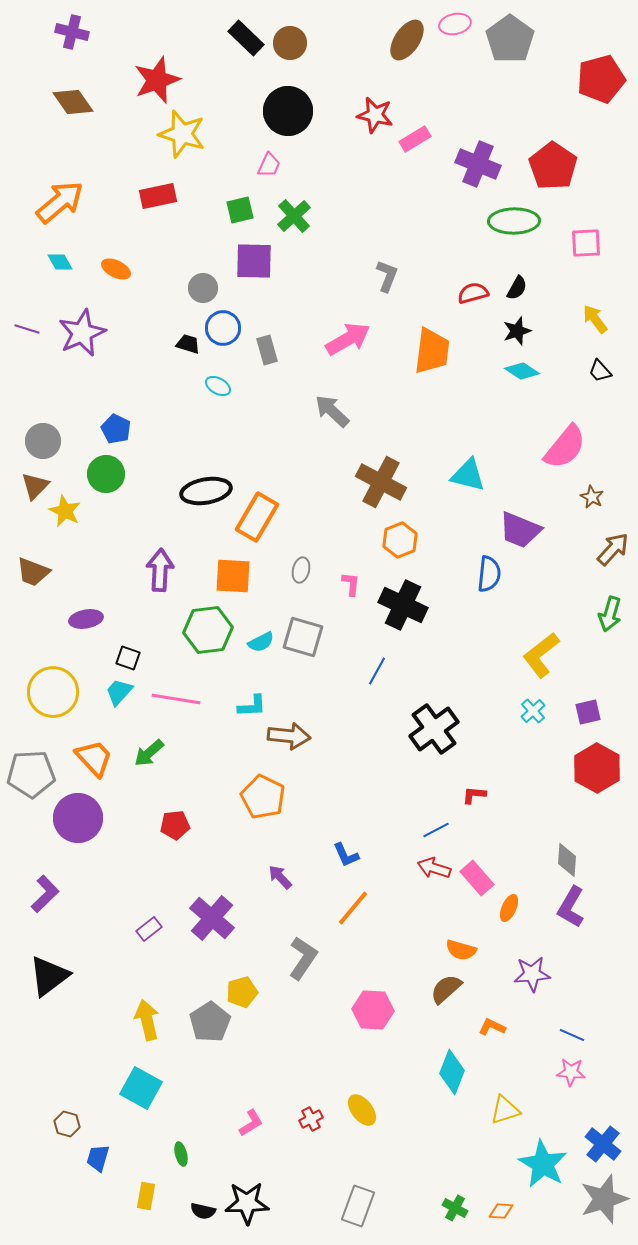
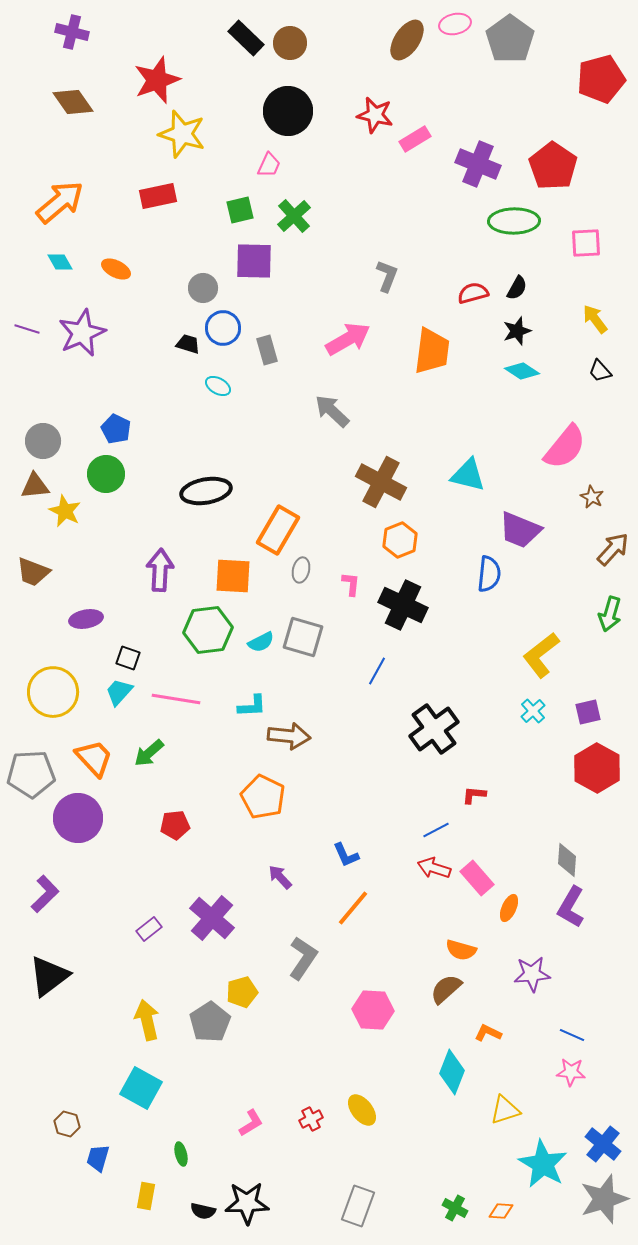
brown triangle at (35, 486): rotated 40 degrees clockwise
orange rectangle at (257, 517): moved 21 px right, 13 px down
orange L-shape at (492, 1027): moved 4 px left, 6 px down
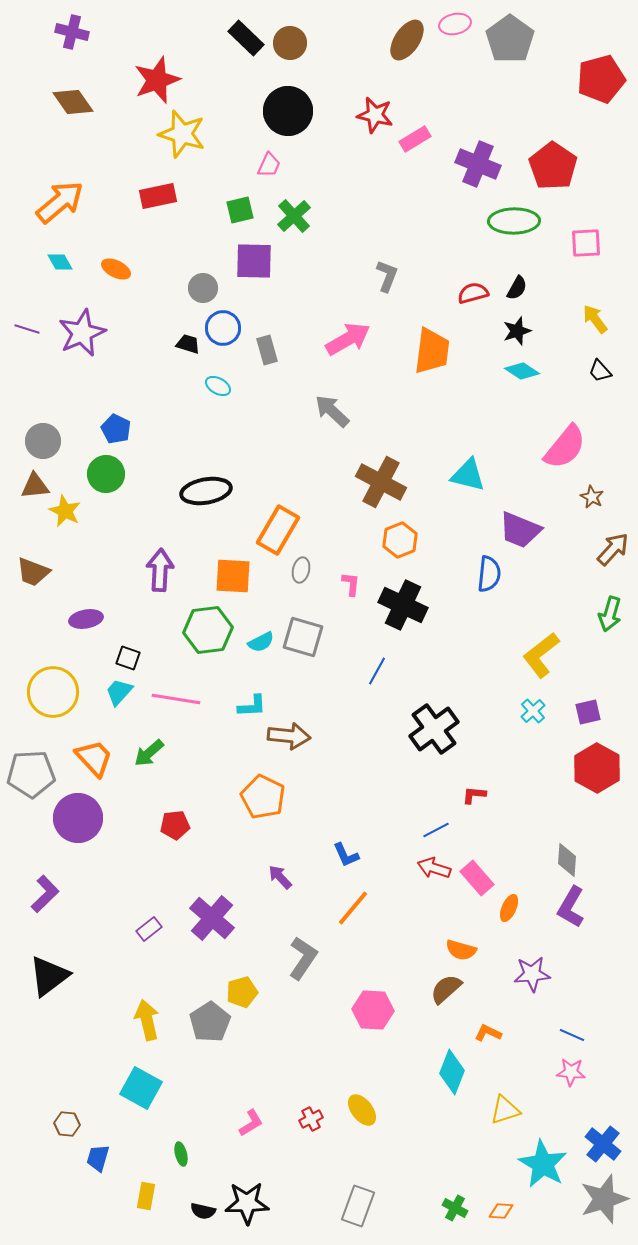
brown hexagon at (67, 1124): rotated 10 degrees counterclockwise
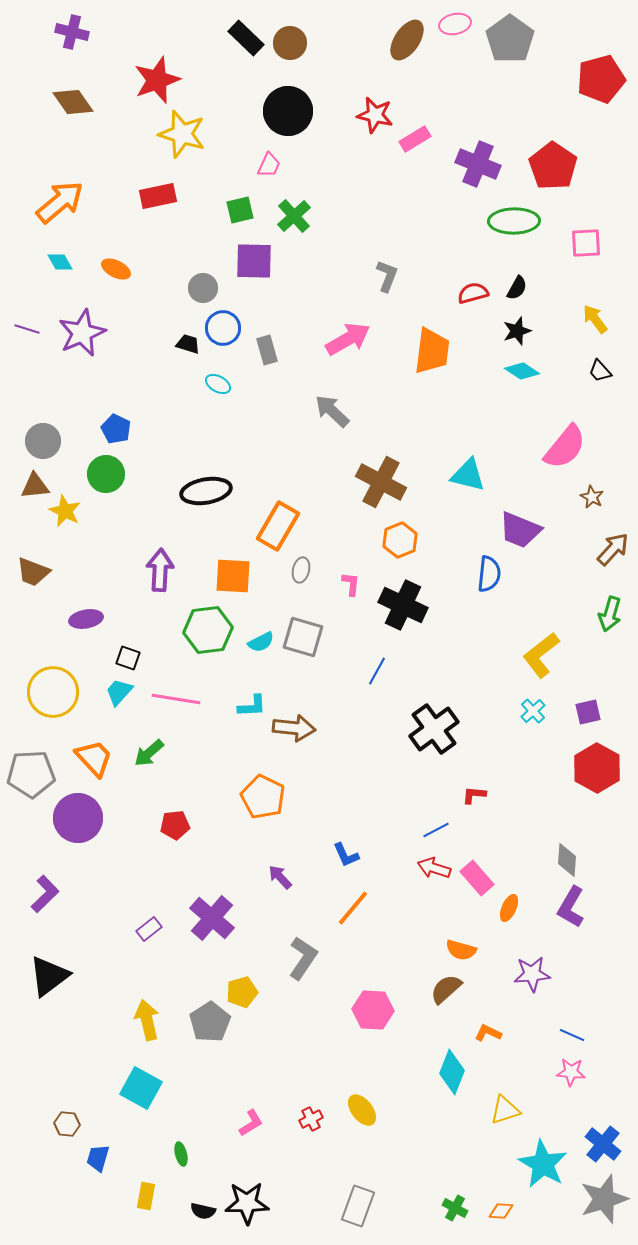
cyan ellipse at (218, 386): moved 2 px up
orange rectangle at (278, 530): moved 4 px up
brown arrow at (289, 736): moved 5 px right, 8 px up
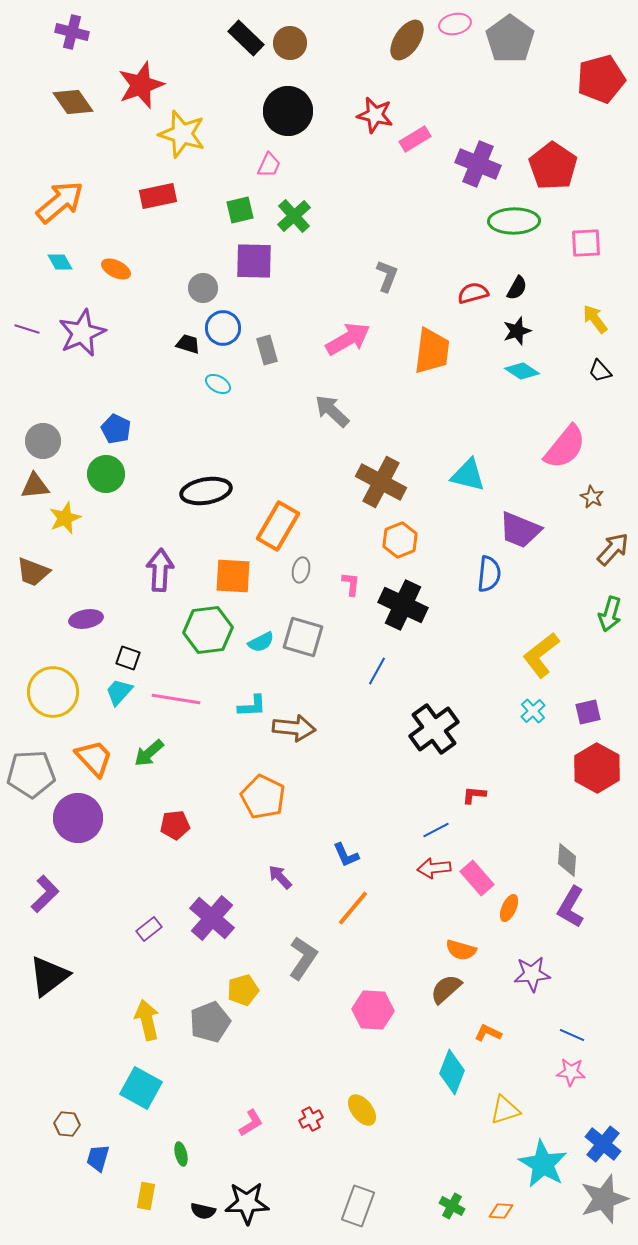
red star at (157, 80): moved 16 px left, 5 px down
yellow star at (65, 511): moved 7 px down; rotated 24 degrees clockwise
red arrow at (434, 868): rotated 24 degrees counterclockwise
yellow pentagon at (242, 992): moved 1 px right, 2 px up
gray pentagon at (210, 1022): rotated 12 degrees clockwise
green cross at (455, 1208): moved 3 px left, 2 px up
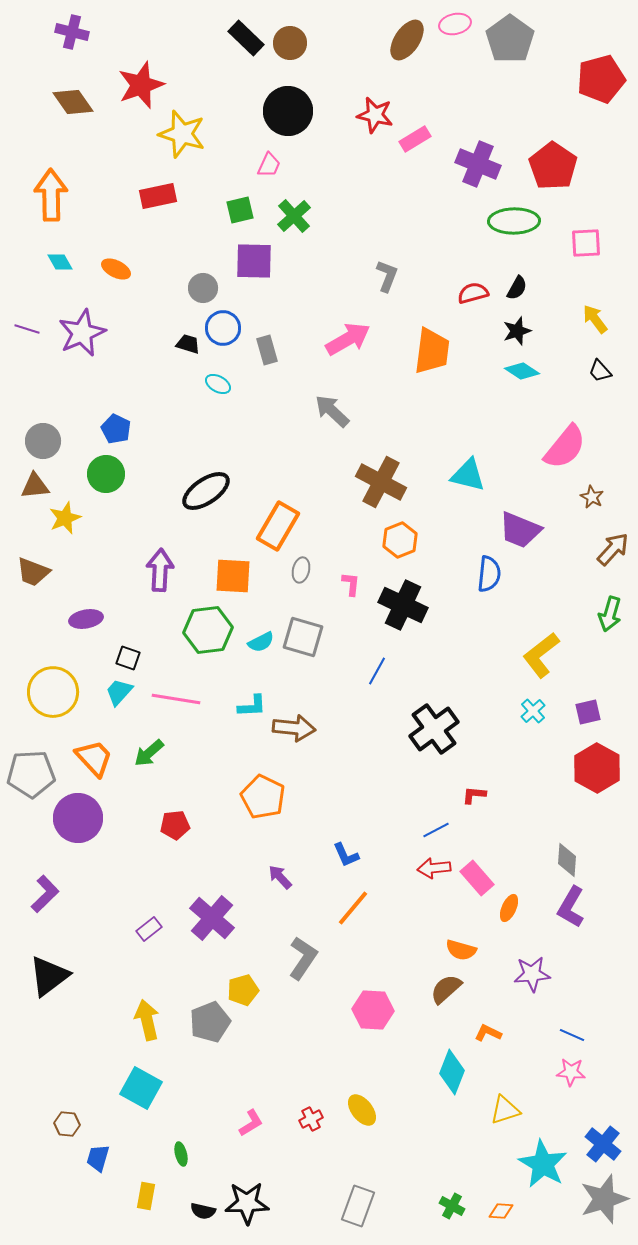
orange arrow at (60, 202): moved 9 px left, 7 px up; rotated 51 degrees counterclockwise
black ellipse at (206, 491): rotated 24 degrees counterclockwise
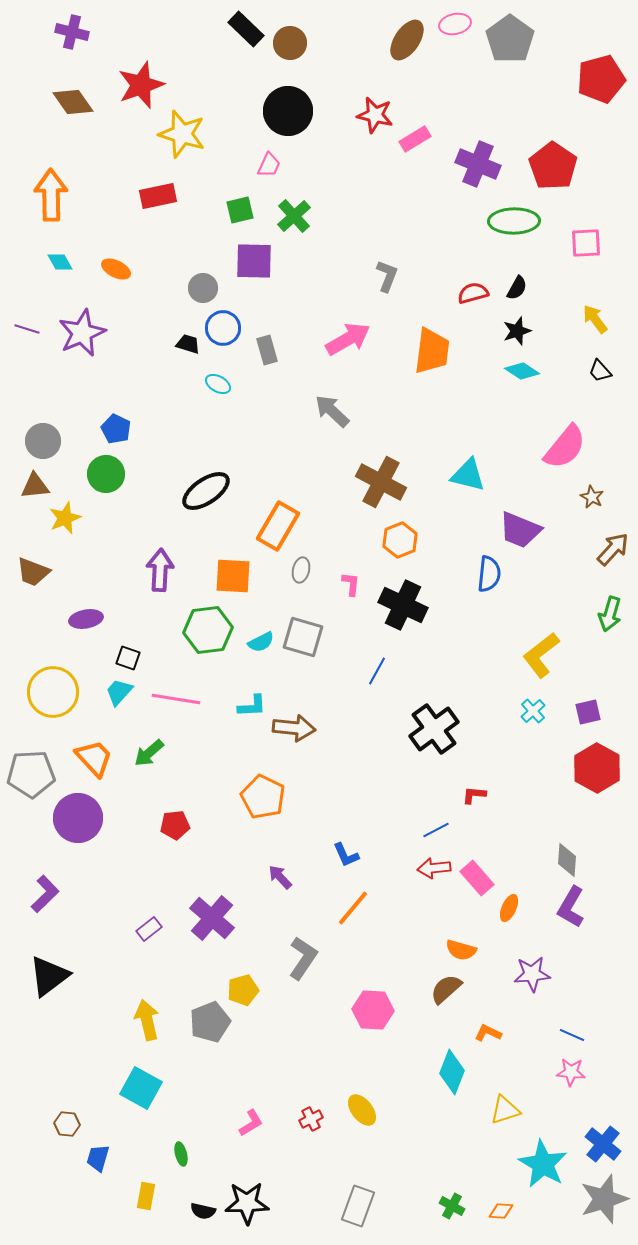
black rectangle at (246, 38): moved 9 px up
